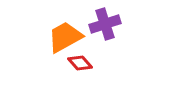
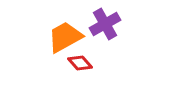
purple cross: rotated 12 degrees counterclockwise
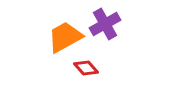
red diamond: moved 6 px right, 5 px down
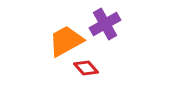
orange trapezoid: moved 1 px right, 4 px down
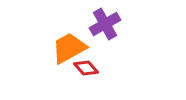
orange trapezoid: moved 3 px right, 7 px down
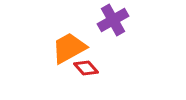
purple cross: moved 8 px right, 4 px up
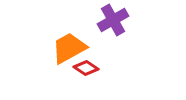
red diamond: rotated 15 degrees counterclockwise
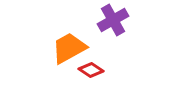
red diamond: moved 5 px right, 2 px down
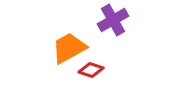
red diamond: rotated 15 degrees counterclockwise
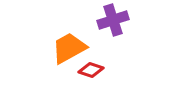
purple cross: rotated 12 degrees clockwise
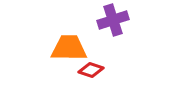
orange trapezoid: rotated 30 degrees clockwise
